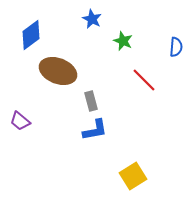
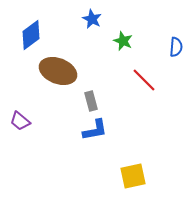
yellow square: rotated 20 degrees clockwise
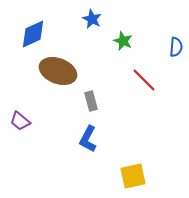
blue diamond: moved 2 px right, 1 px up; rotated 12 degrees clockwise
blue L-shape: moved 7 px left, 9 px down; rotated 128 degrees clockwise
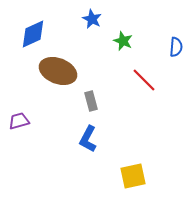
purple trapezoid: moved 1 px left; rotated 125 degrees clockwise
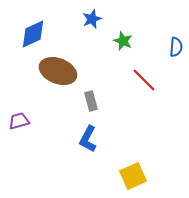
blue star: rotated 24 degrees clockwise
yellow square: rotated 12 degrees counterclockwise
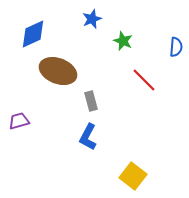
blue L-shape: moved 2 px up
yellow square: rotated 28 degrees counterclockwise
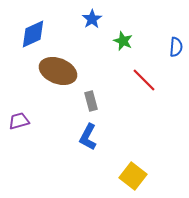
blue star: rotated 12 degrees counterclockwise
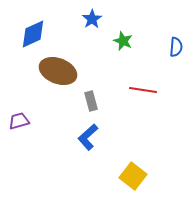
red line: moved 1 px left, 10 px down; rotated 36 degrees counterclockwise
blue L-shape: rotated 20 degrees clockwise
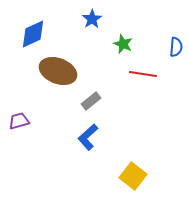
green star: moved 3 px down
red line: moved 16 px up
gray rectangle: rotated 66 degrees clockwise
